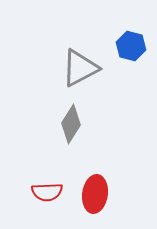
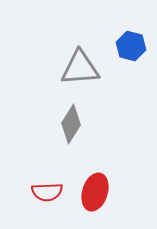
gray triangle: rotated 24 degrees clockwise
red ellipse: moved 2 px up; rotated 9 degrees clockwise
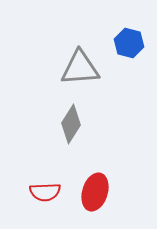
blue hexagon: moved 2 px left, 3 px up
red semicircle: moved 2 px left
